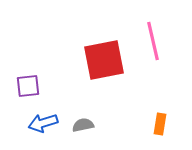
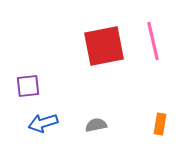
red square: moved 14 px up
gray semicircle: moved 13 px right
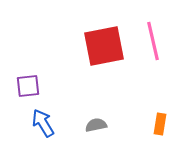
blue arrow: rotated 76 degrees clockwise
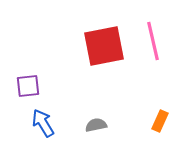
orange rectangle: moved 3 px up; rotated 15 degrees clockwise
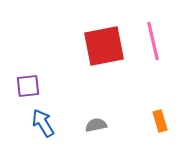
orange rectangle: rotated 40 degrees counterclockwise
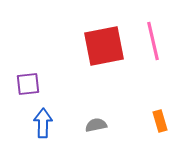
purple square: moved 2 px up
blue arrow: rotated 32 degrees clockwise
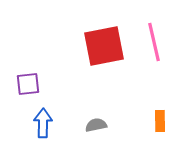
pink line: moved 1 px right, 1 px down
orange rectangle: rotated 15 degrees clockwise
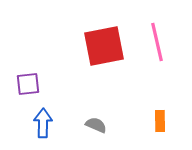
pink line: moved 3 px right
gray semicircle: rotated 35 degrees clockwise
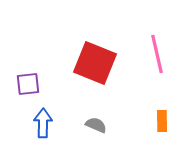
pink line: moved 12 px down
red square: moved 9 px left, 17 px down; rotated 33 degrees clockwise
orange rectangle: moved 2 px right
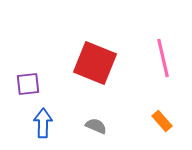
pink line: moved 6 px right, 4 px down
orange rectangle: rotated 40 degrees counterclockwise
gray semicircle: moved 1 px down
